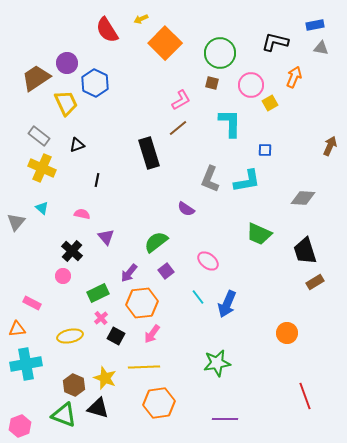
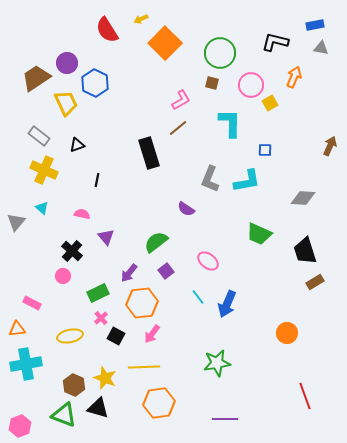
yellow cross at (42, 168): moved 2 px right, 2 px down
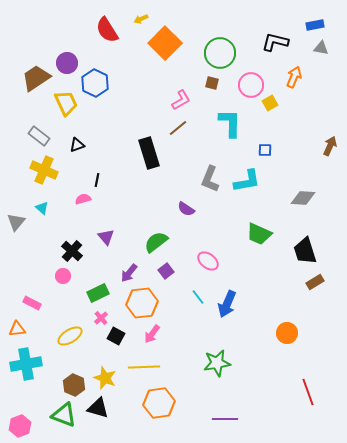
pink semicircle at (82, 214): moved 1 px right, 15 px up; rotated 28 degrees counterclockwise
yellow ellipse at (70, 336): rotated 20 degrees counterclockwise
red line at (305, 396): moved 3 px right, 4 px up
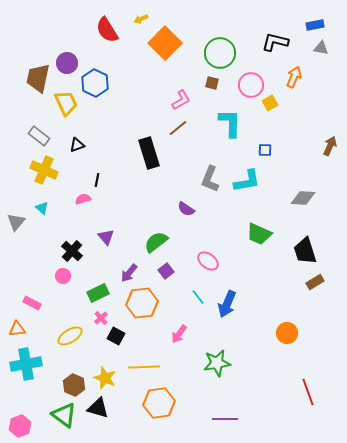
brown trapezoid at (36, 78): moved 2 px right; rotated 44 degrees counterclockwise
pink arrow at (152, 334): moved 27 px right
green triangle at (64, 415): rotated 16 degrees clockwise
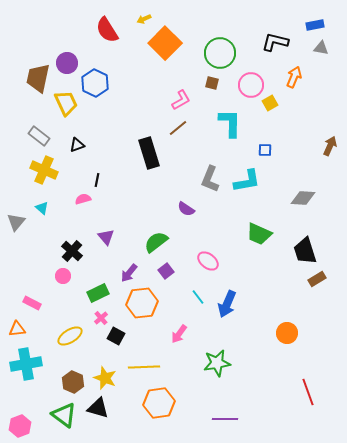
yellow arrow at (141, 19): moved 3 px right
brown rectangle at (315, 282): moved 2 px right, 3 px up
brown hexagon at (74, 385): moved 1 px left, 3 px up
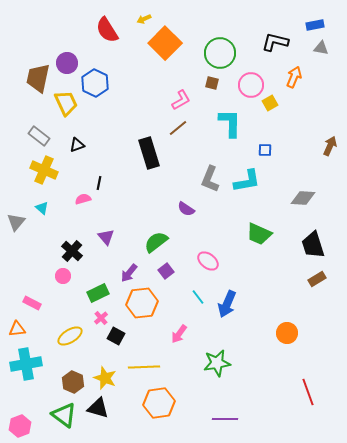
black line at (97, 180): moved 2 px right, 3 px down
black trapezoid at (305, 251): moved 8 px right, 6 px up
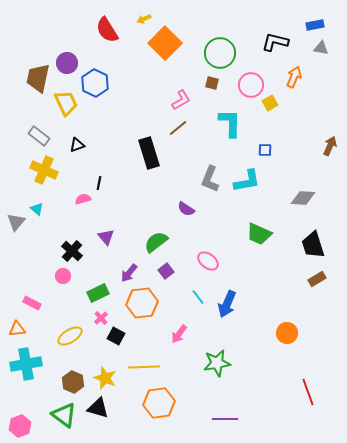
cyan triangle at (42, 208): moved 5 px left, 1 px down
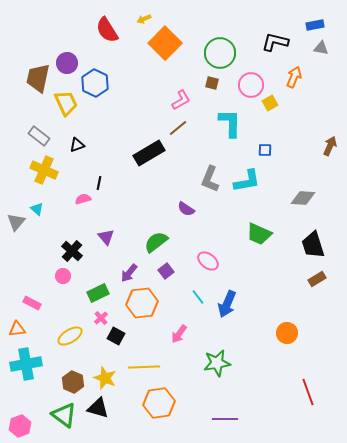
black rectangle at (149, 153): rotated 76 degrees clockwise
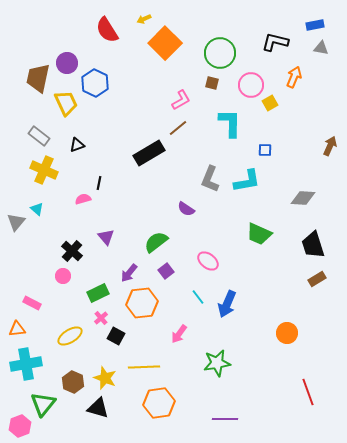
green triangle at (64, 415): moved 21 px left, 11 px up; rotated 32 degrees clockwise
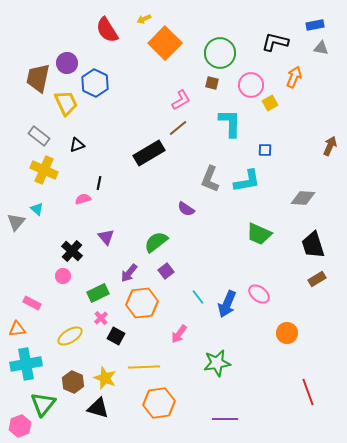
pink ellipse at (208, 261): moved 51 px right, 33 px down
